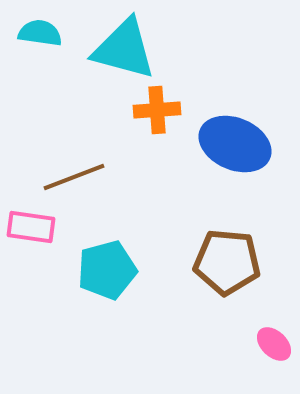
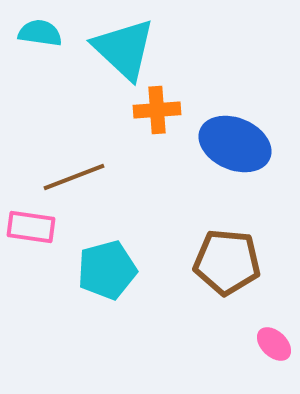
cyan triangle: rotated 28 degrees clockwise
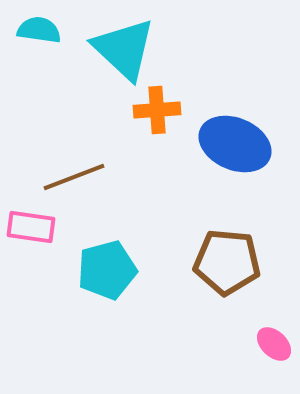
cyan semicircle: moved 1 px left, 3 px up
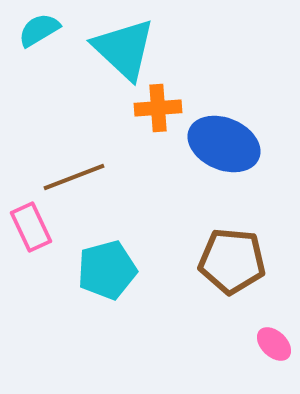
cyan semicircle: rotated 39 degrees counterclockwise
orange cross: moved 1 px right, 2 px up
blue ellipse: moved 11 px left
pink rectangle: rotated 57 degrees clockwise
brown pentagon: moved 5 px right, 1 px up
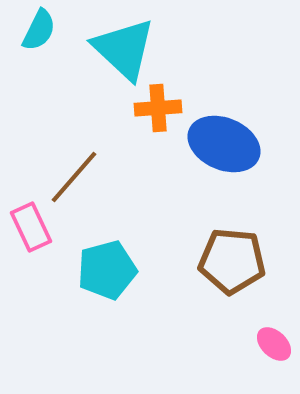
cyan semicircle: rotated 147 degrees clockwise
brown line: rotated 28 degrees counterclockwise
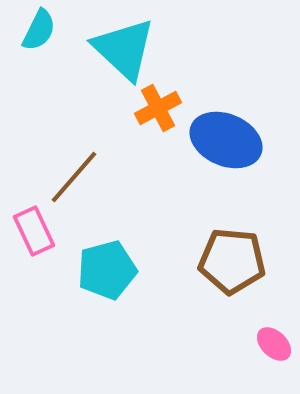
orange cross: rotated 24 degrees counterclockwise
blue ellipse: moved 2 px right, 4 px up
pink rectangle: moved 3 px right, 4 px down
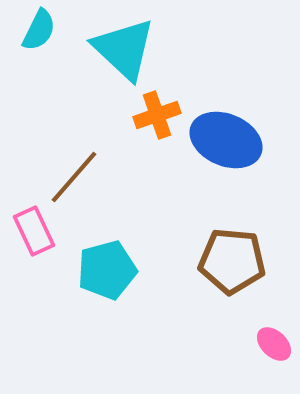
orange cross: moved 1 px left, 7 px down; rotated 9 degrees clockwise
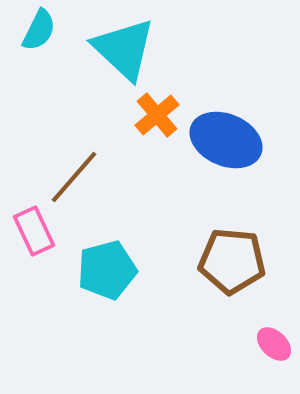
orange cross: rotated 21 degrees counterclockwise
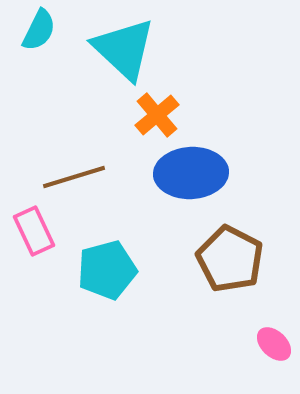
blue ellipse: moved 35 px left, 33 px down; rotated 26 degrees counterclockwise
brown line: rotated 32 degrees clockwise
brown pentagon: moved 2 px left, 2 px up; rotated 22 degrees clockwise
